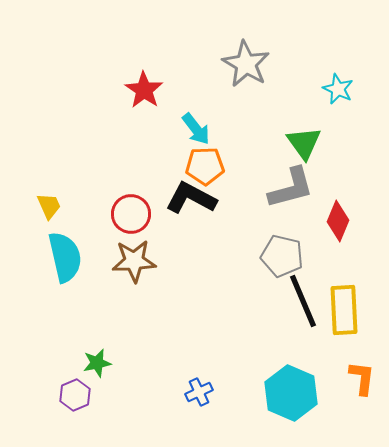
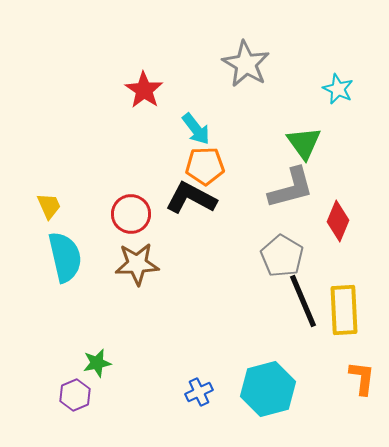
gray pentagon: rotated 18 degrees clockwise
brown star: moved 3 px right, 3 px down
cyan hexagon: moved 23 px left, 4 px up; rotated 22 degrees clockwise
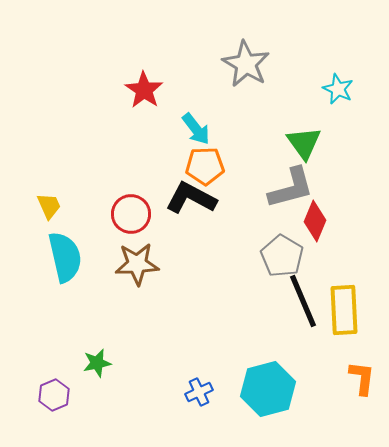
red diamond: moved 23 px left
purple hexagon: moved 21 px left
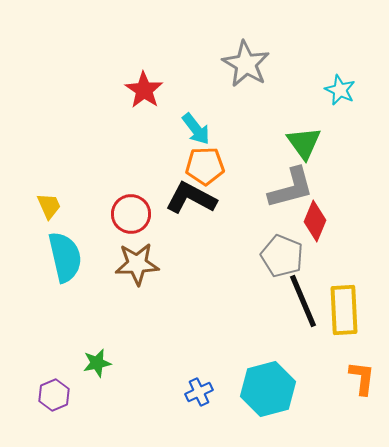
cyan star: moved 2 px right, 1 px down
gray pentagon: rotated 9 degrees counterclockwise
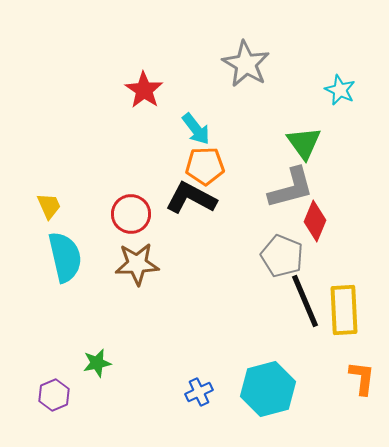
black line: moved 2 px right
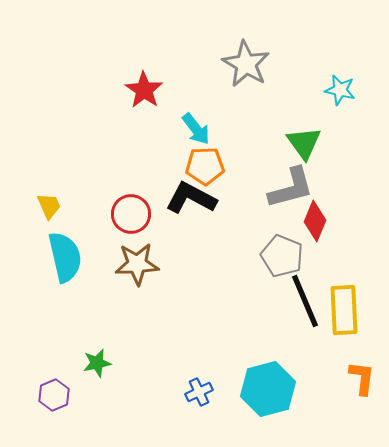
cyan star: rotated 12 degrees counterclockwise
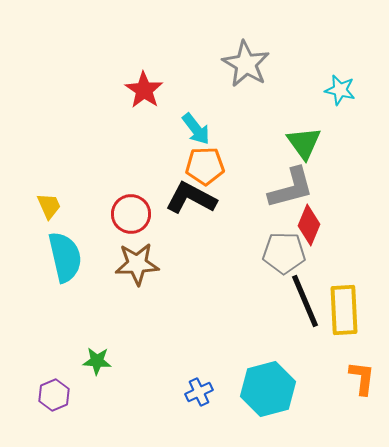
red diamond: moved 6 px left, 4 px down
gray pentagon: moved 2 px right, 3 px up; rotated 21 degrees counterclockwise
green star: moved 2 px up; rotated 16 degrees clockwise
